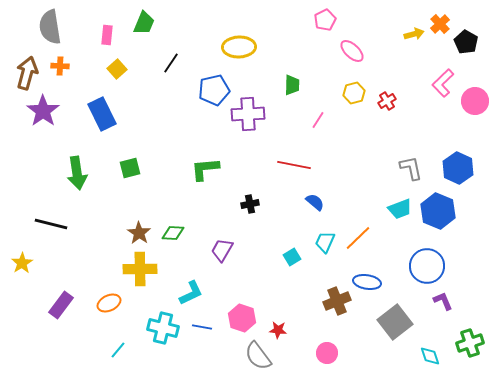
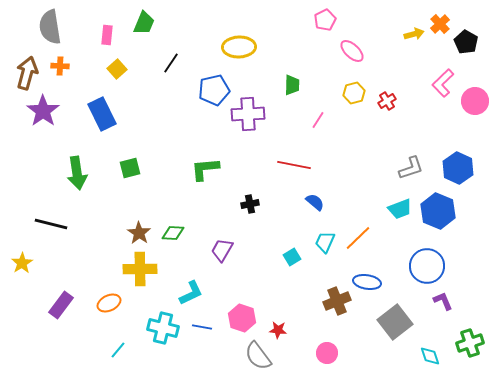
gray L-shape at (411, 168): rotated 84 degrees clockwise
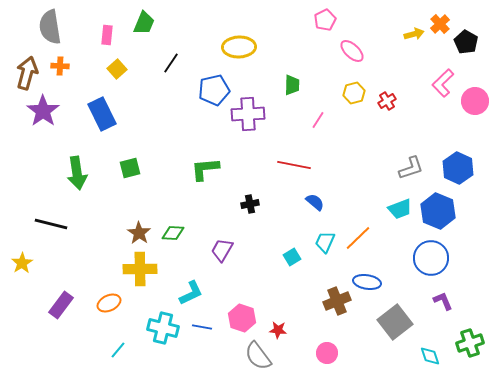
blue circle at (427, 266): moved 4 px right, 8 px up
